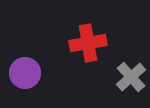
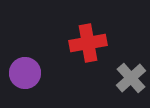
gray cross: moved 1 px down
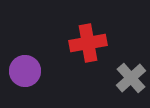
purple circle: moved 2 px up
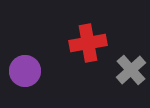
gray cross: moved 8 px up
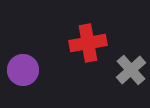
purple circle: moved 2 px left, 1 px up
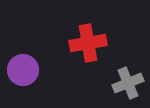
gray cross: moved 3 px left, 13 px down; rotated 20 degrees clockwise
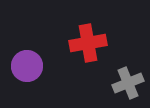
purple circle: moved 4 px right, 4 px up
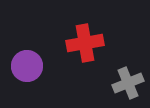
red cross: moved 3 px left
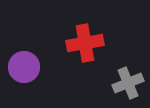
purple circle: moved 3 px left, 1 px down
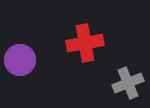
purple circle: moved 4 px left, 7 px up
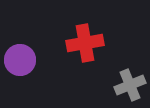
gray cross: moved 2 px right, 2 px down
